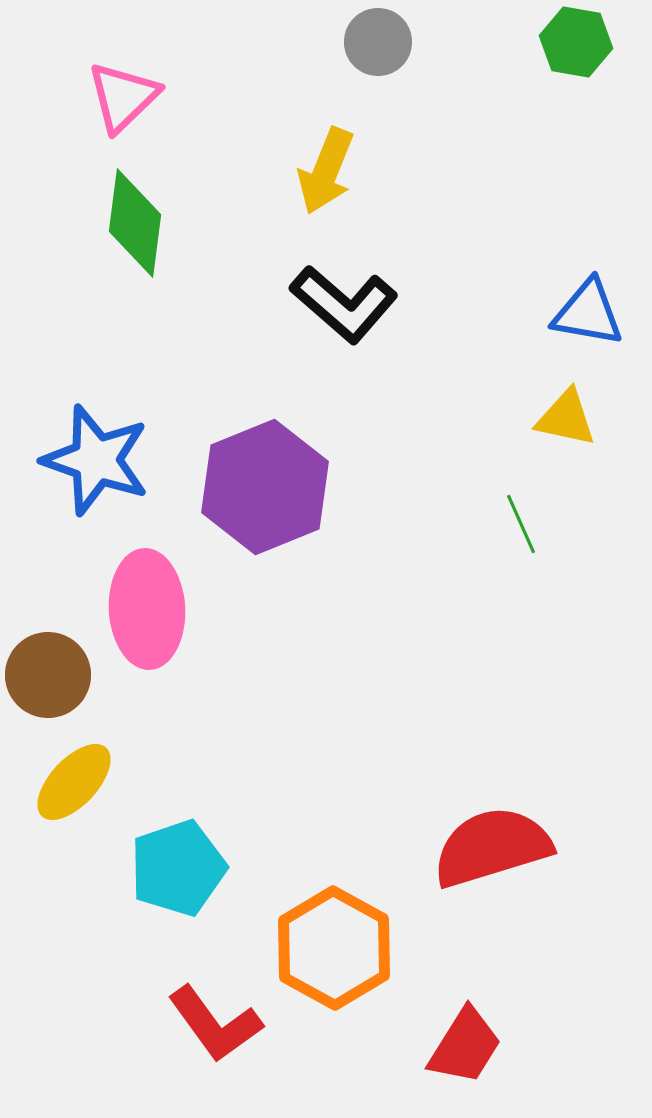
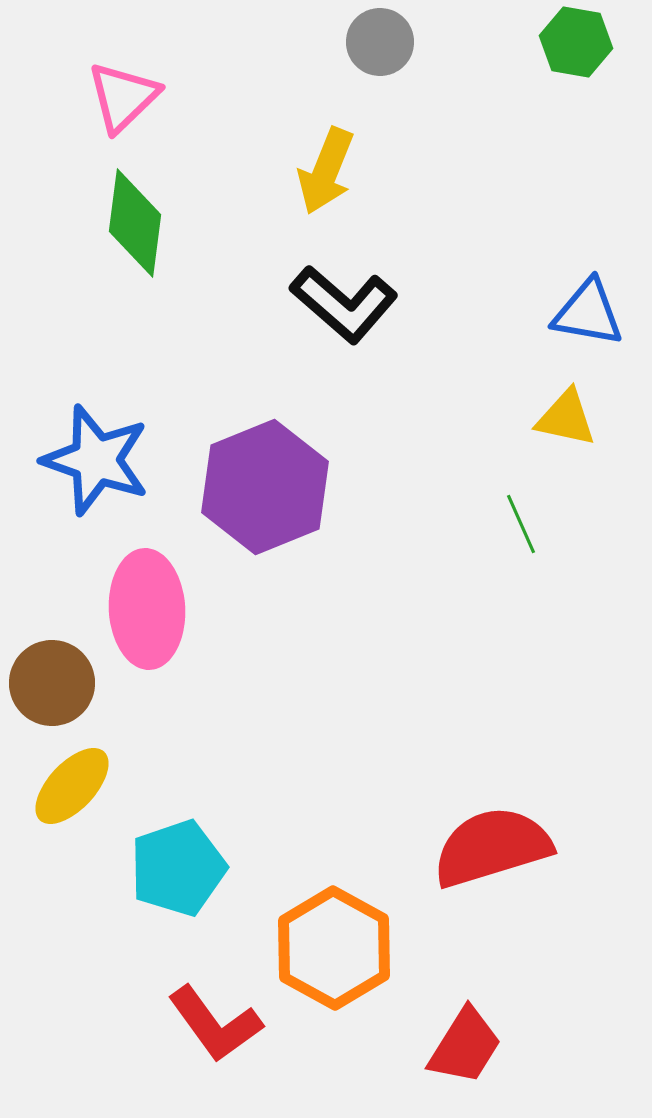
gray circle: moved 2 px right
brown circle: moved 4 px right, 8 px down
yellow ellipse: moved 2 px left, 4 px down
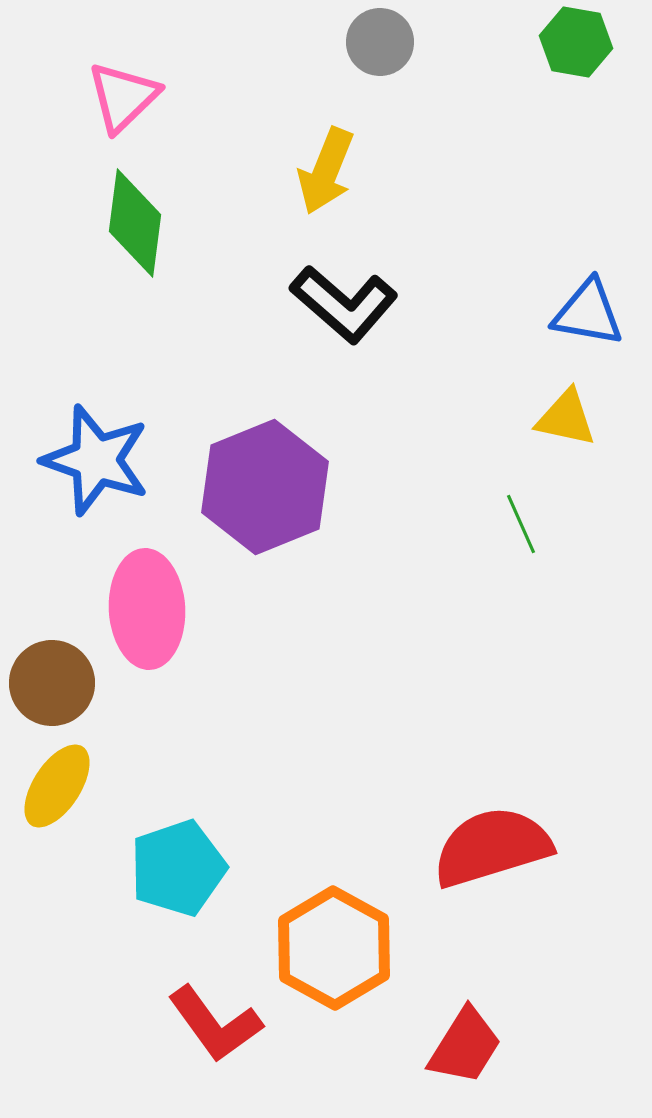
yellow ellipse: moved 15 px left; rotated 10 degrees counterclockwise
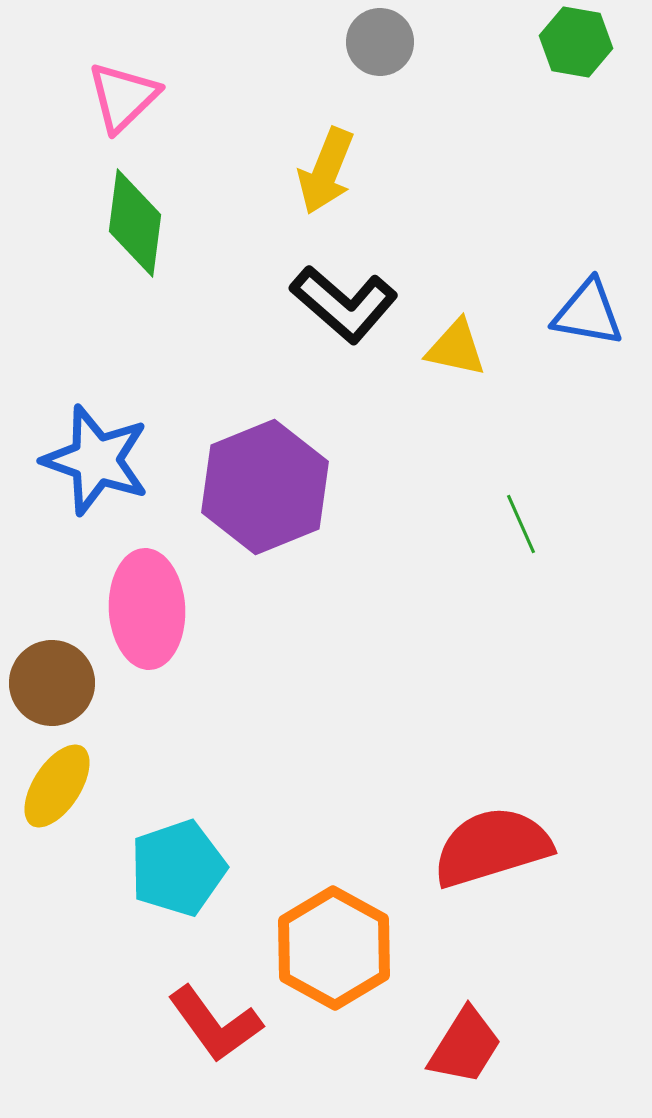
yellow triangle: moved 110 px left, 70 px up
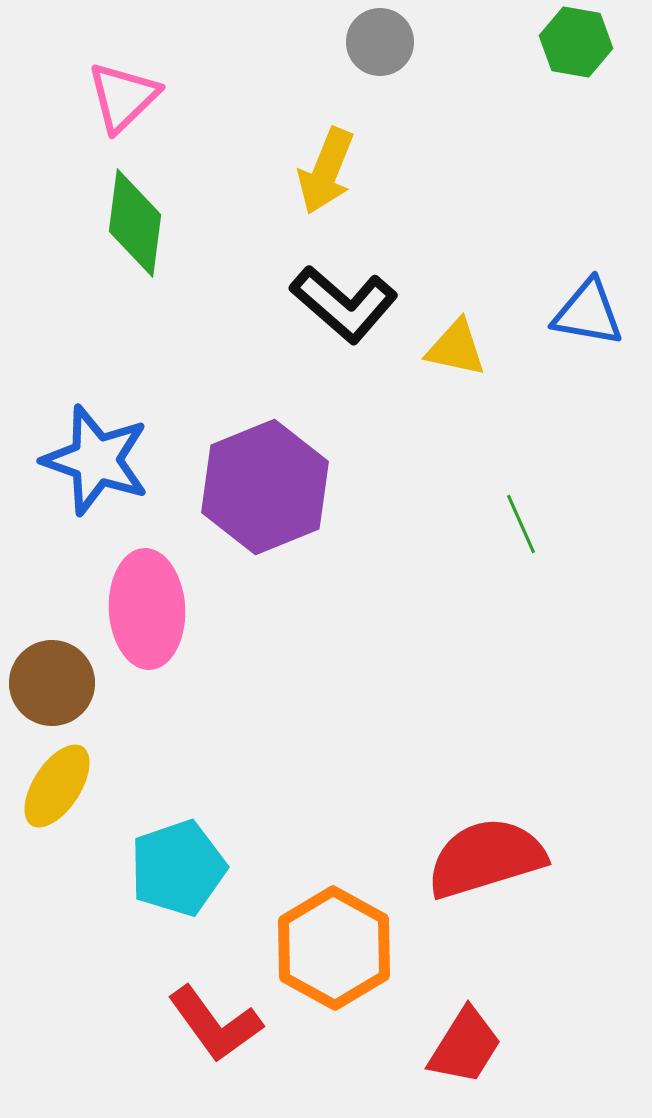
red semicircle: moved 6 px left, 11 px down
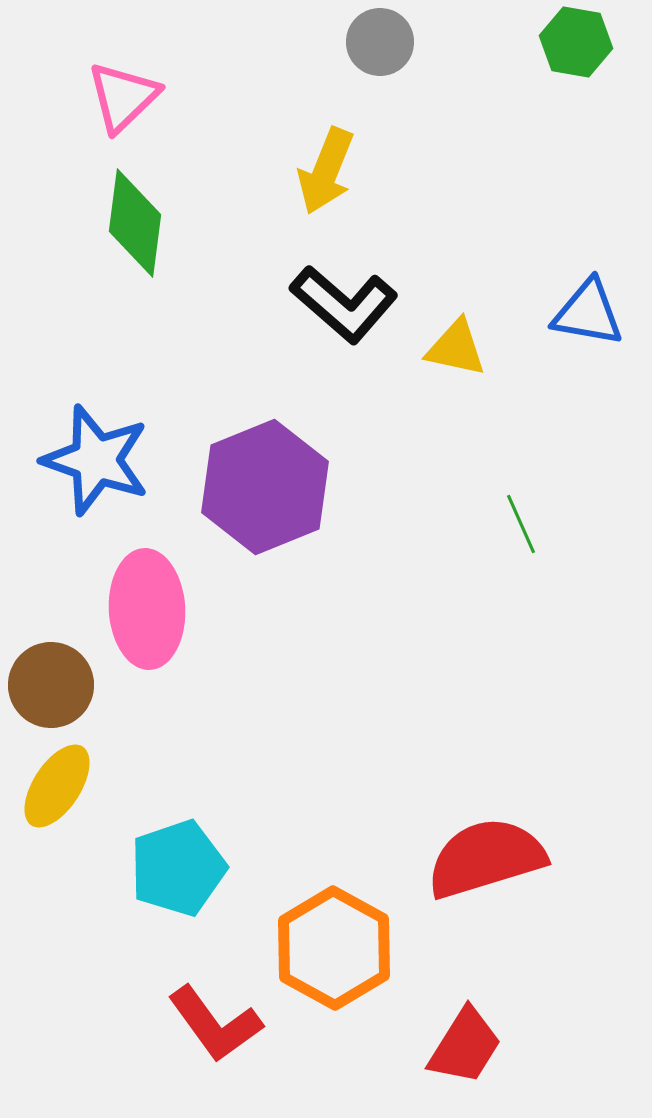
brown circle: moved 1 px left, 2 px down
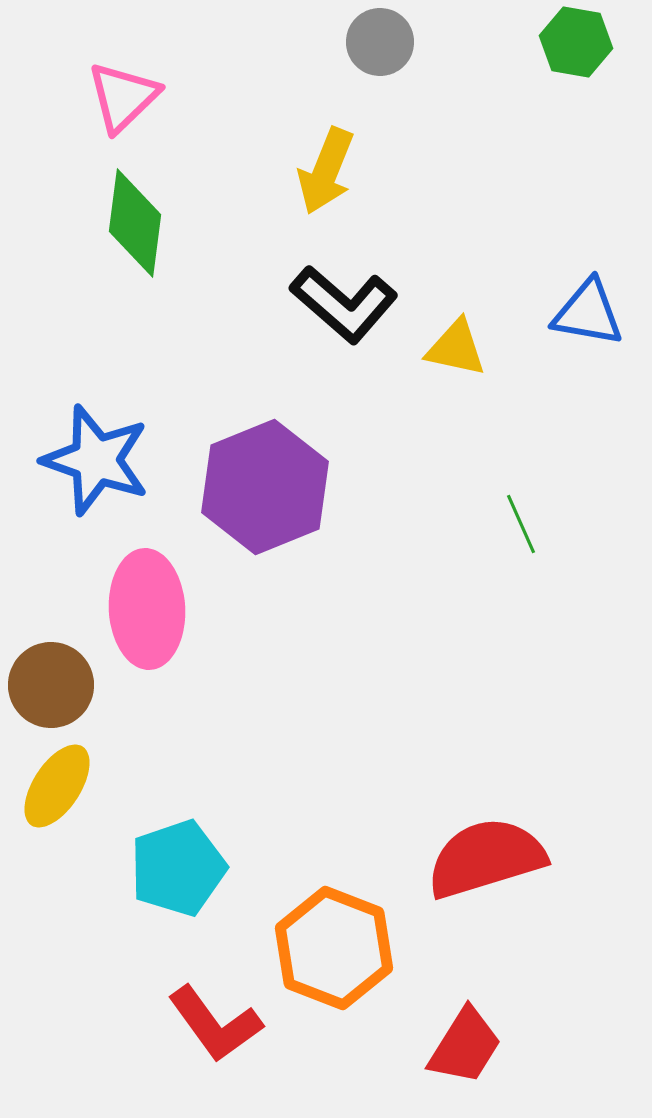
orange hexagon: rotated 8 degrees counterclockwise
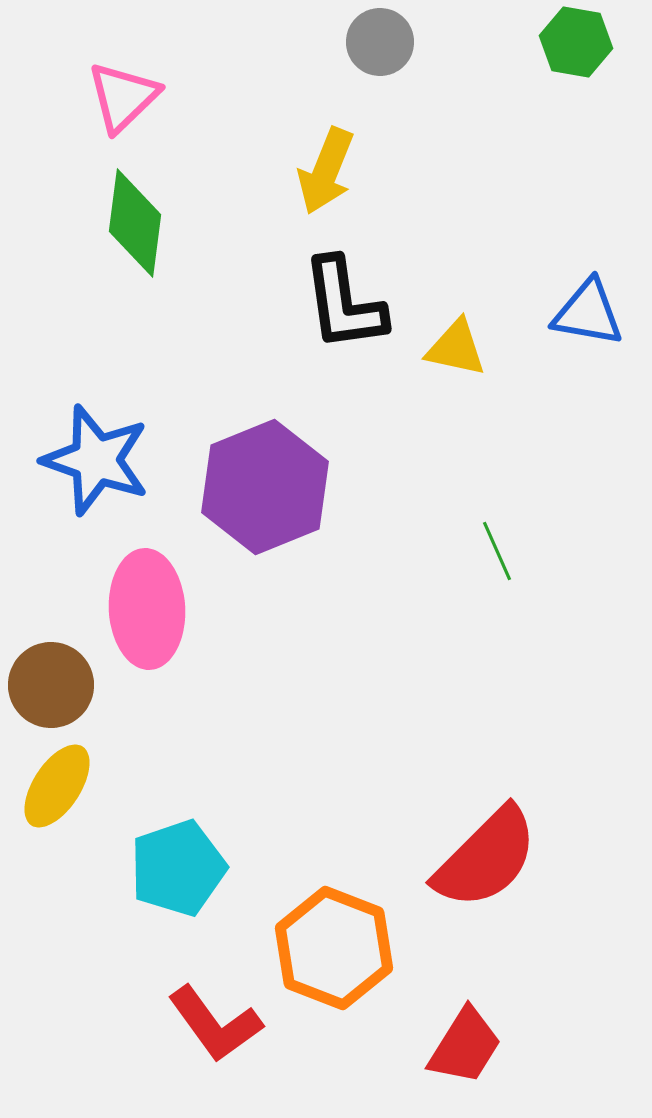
black L-shape: rotated 41 degrees clockwise
green line: moved 24 px left, 27 px down
red semicircle: rotated 152 degrees clockwise
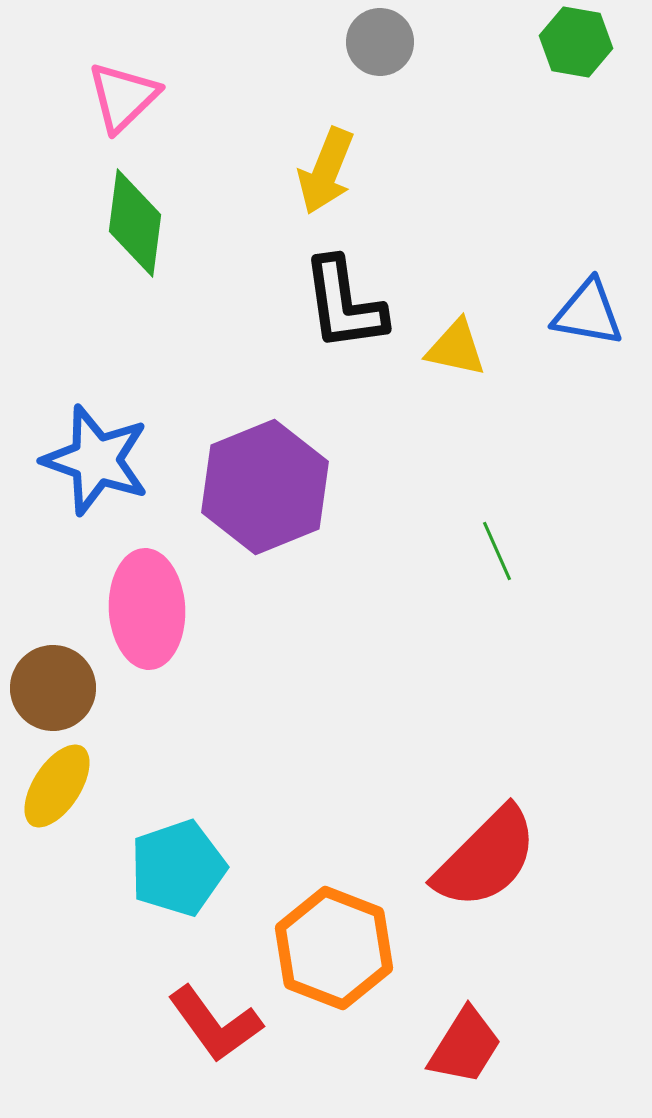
brown circle: moved 2 px right, 3 px down
